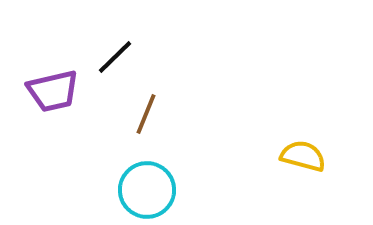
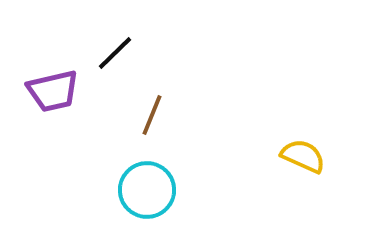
black line: moved 4 px up
brown line: moved 6 px right, 1 px down
yellow semicircle: rotated 9 degrees clockwise
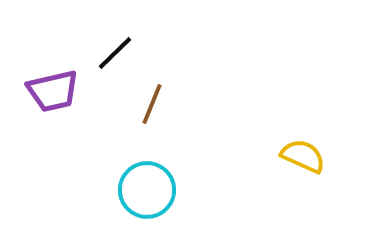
brown line: moved 11 px up
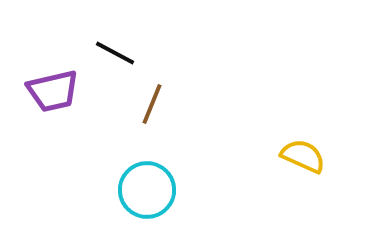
black line: rotated 72 degrees clockwise
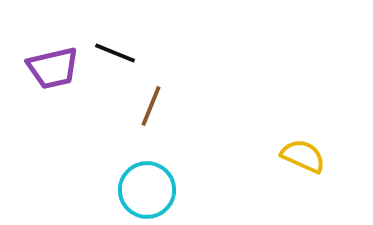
black line: rotated 6 degrees counterclockwise
purple trapezoid: moved 23 px up
brown line: moved 1 px left, 2 px down
